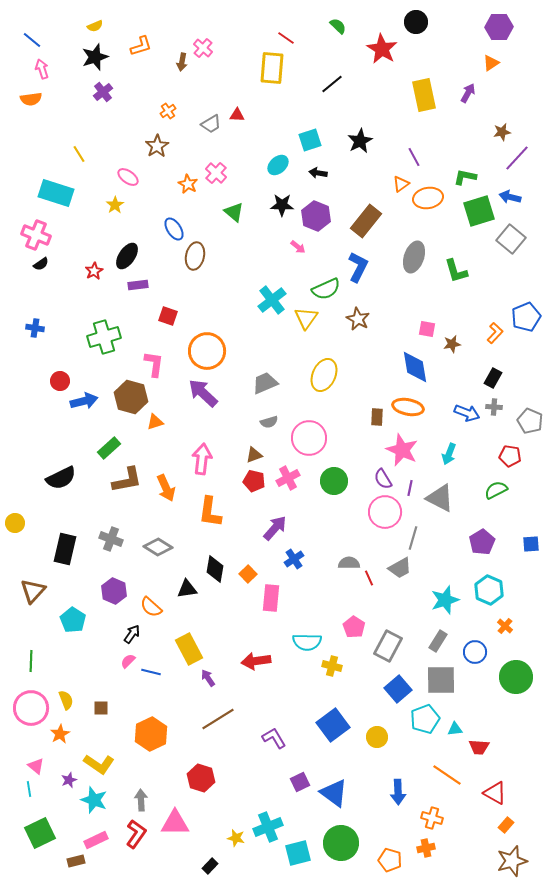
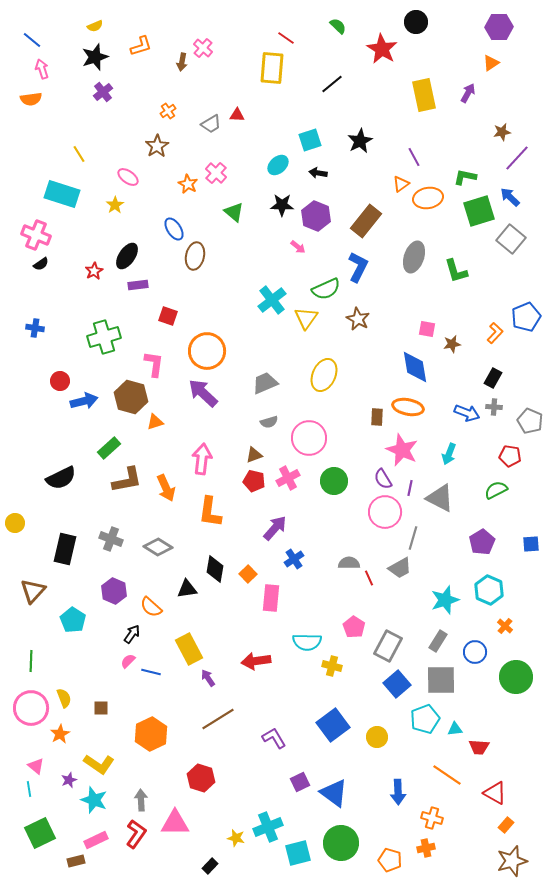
cyan rectangle at (56, 193): moved 6 px right, 1 px down
blue arrow at (510, 197): rotated 30 degrees clockwise
blue square at (398, 689): moved 1 px left, 5 px up
yellow semicircle at (66, 700): moved 2 px left, 2 px up
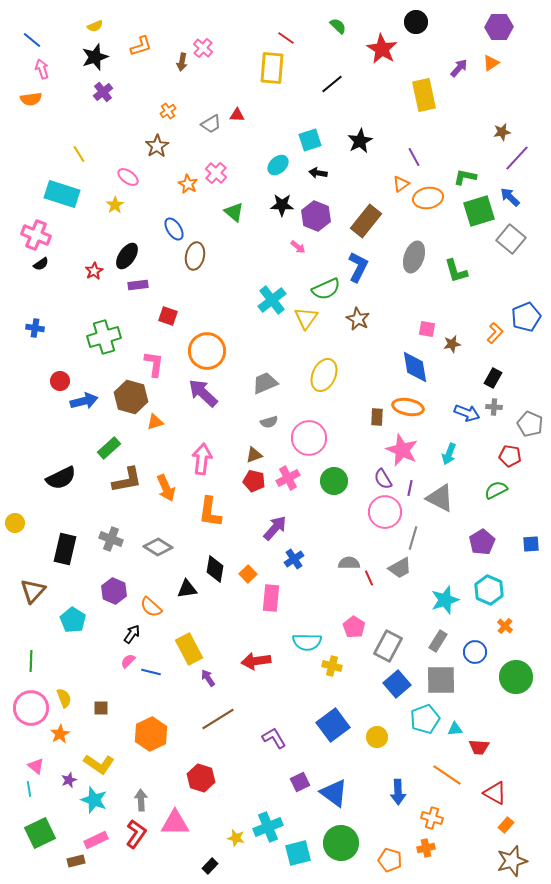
purple arrow at (468, 93): moved 9 px left, 25 px up; rotated 12 degrees clockwise
gray pentagon at (530, 421): moved 3 px down
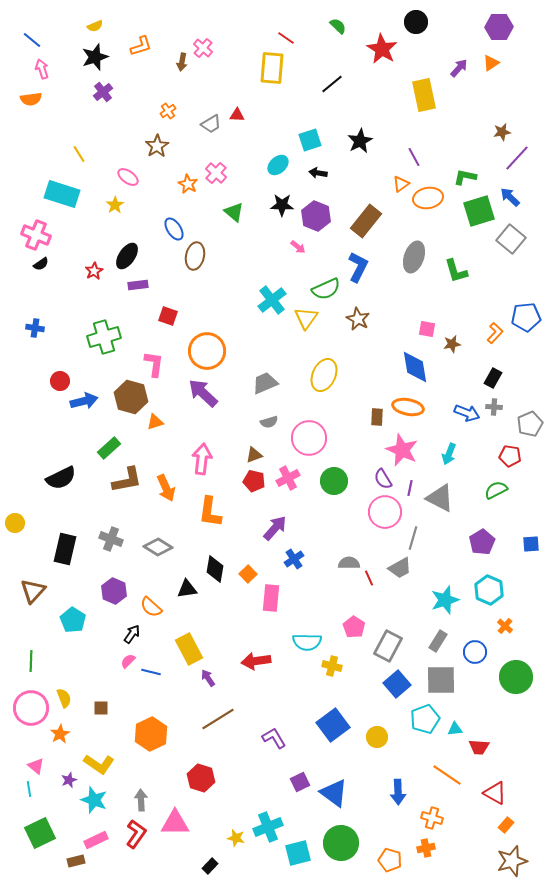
blue pentagon at (526, 317): rotated 16 degrees clockwise
gray pentagon at (530, 424): rotated 25 degrees clockwise
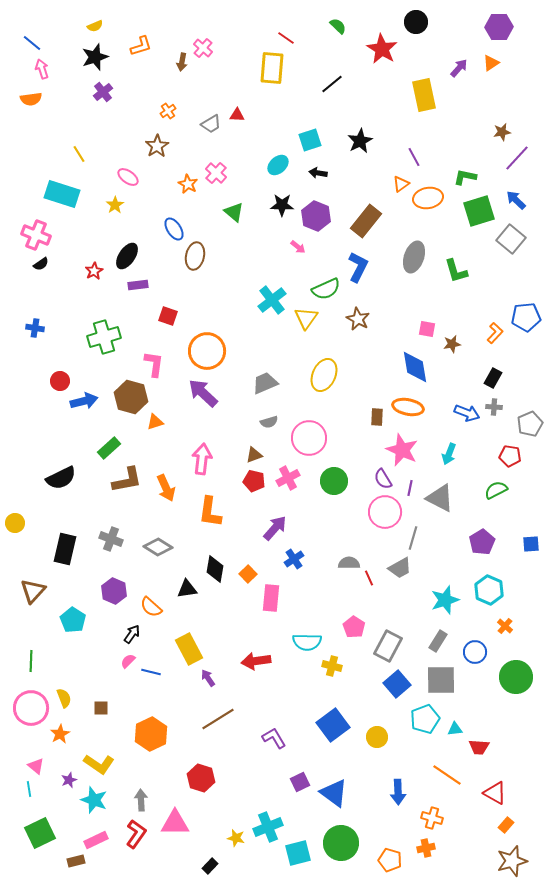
blue line at (32, 40): moved 3 px down
blue arrow at (510, 197): moved 6 px right, 3 px down
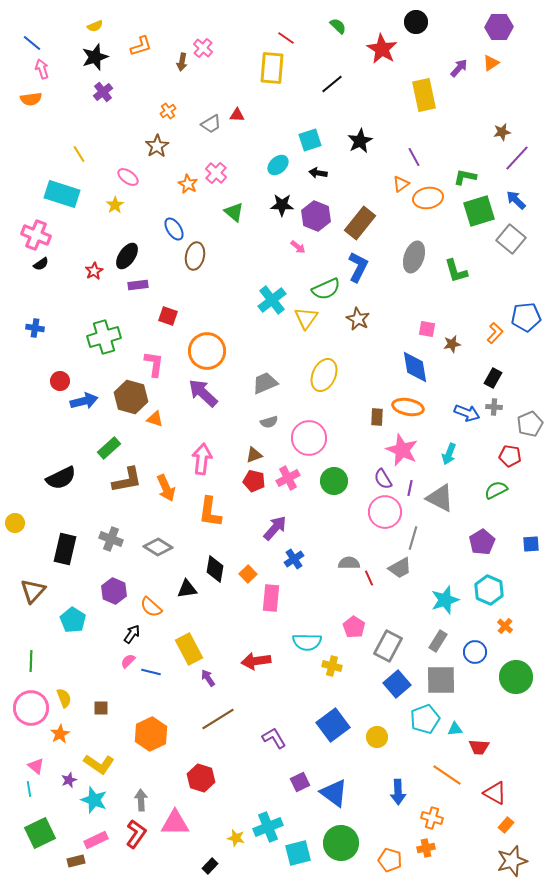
brown rectangle at (366, 221): moved 6 px left, 2 px down
orange triangle at (155, 422): moved 3 px up; rotated 36 degrees clockwise
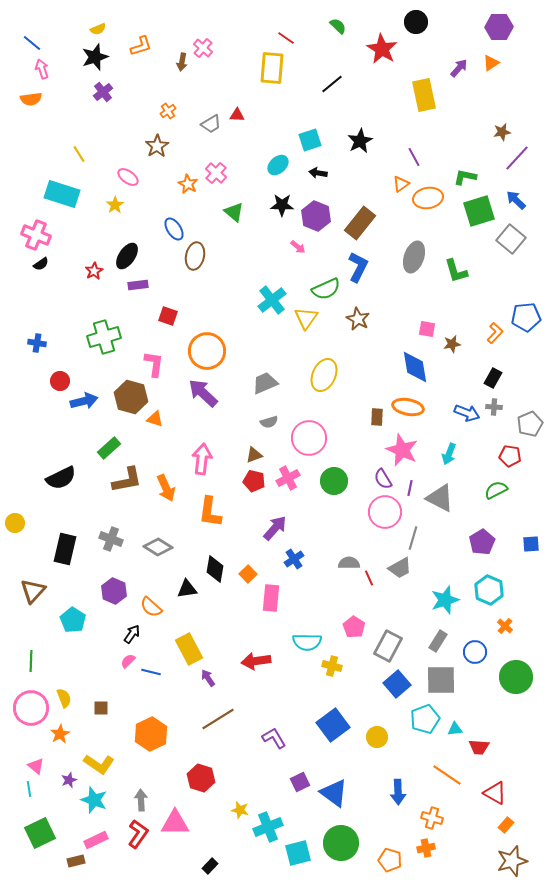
yellow semicircle at (95, 26): moved 3 px right, 3 px down
blue cross at (35, 328): moved 2 px right, 15 px down
red L-shape at (136, 834): moved 2 px right
yellow star at (236, 838): moved 4 px right, 28 px up
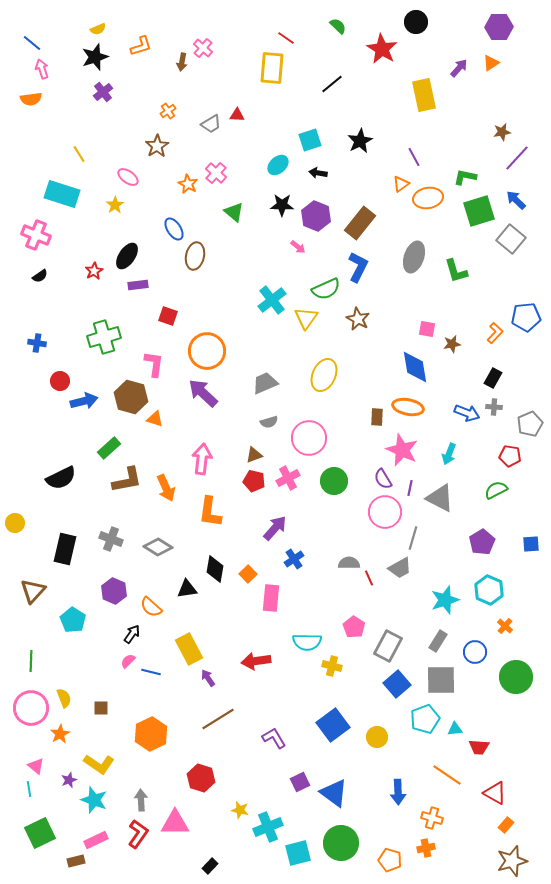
black semicircle at (41, 264): moved 1 px left, 12 px down
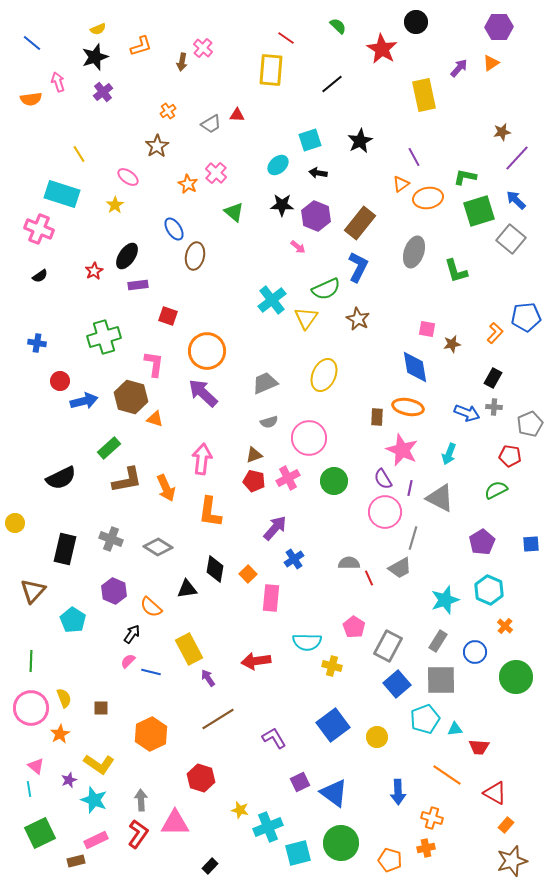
yellow rectangle at (272, 68): moved 1 px left, 2 px down
pink arrow at (42, 69): moved 16 px right, 13 px down
pink cross at (36, 235): moved 3 px right, 6 px up
gray ellipse at (414, 257): moved 5 px up
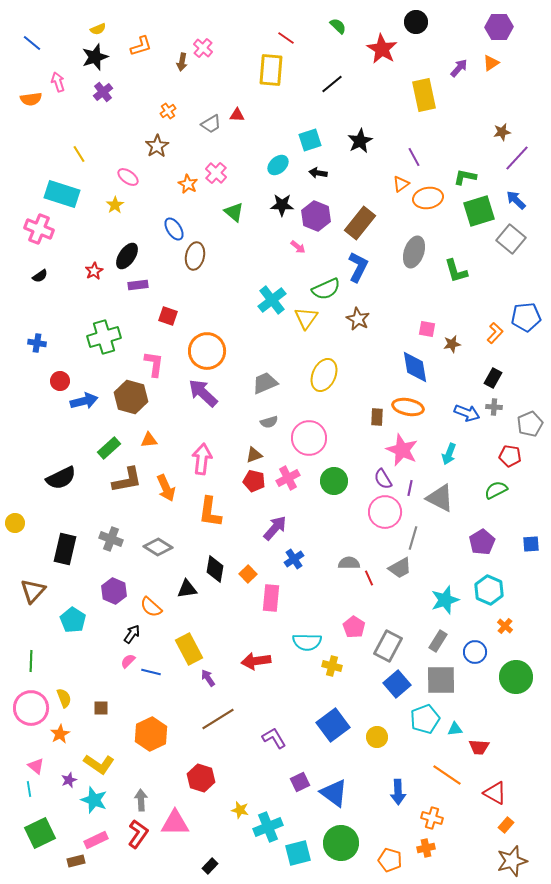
orange triangle at (155, 419): moved 6 px left, 21 px down; rotated 24 degrees counterclockwise
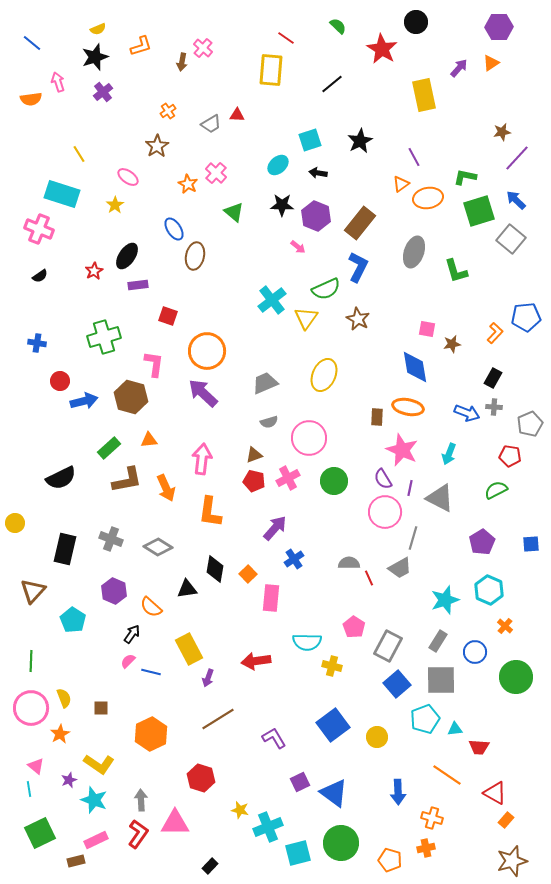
purple arrow at (208, 678): rotated 126 degrees counterclockwise
orange rectangle at (506, 825): moved 5 px up
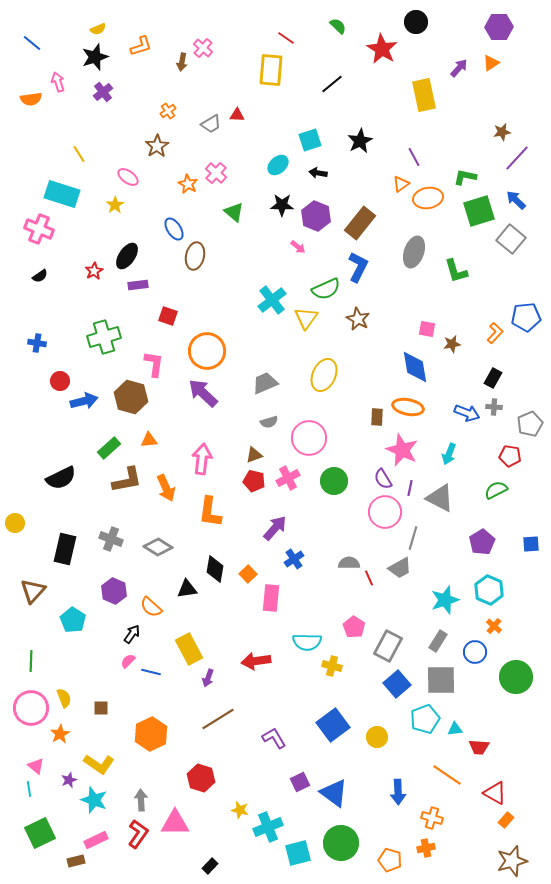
orange cross at (505, 626): moved 11 px left
